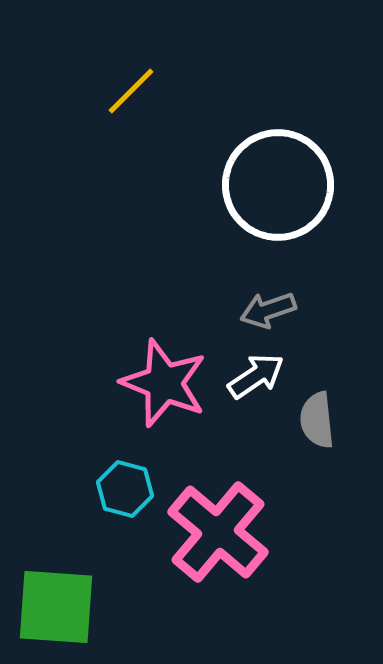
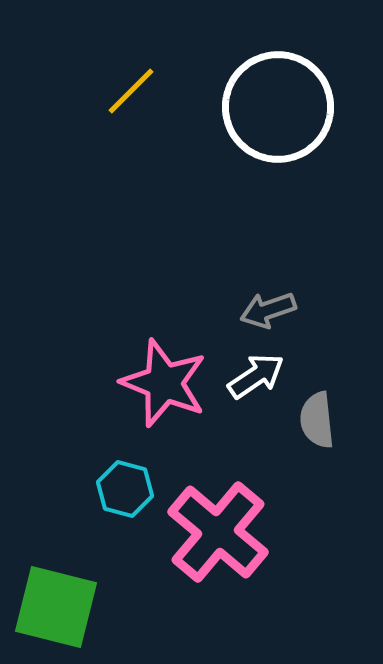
white circle: moved 78 px up
green square: rotated 10 degrees clockwise
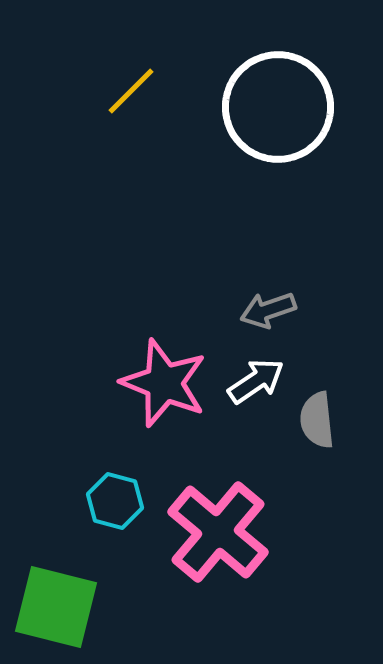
white arrow: moved 5 px down
cyan hexagon: moved 10 px left, 12 px down
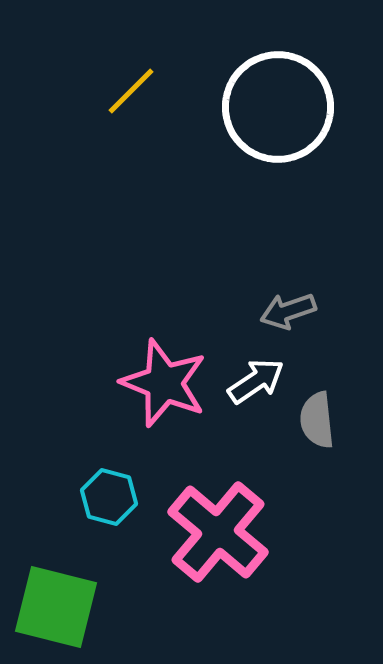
gray arrow: moved 20 px right, 1 px down
cyan hexagon: moved 6 px left, 4 px up
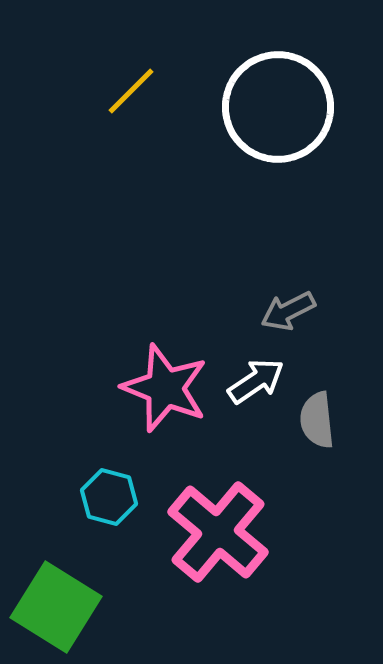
gray arrow: rotated 8 degrees counterclockwise
pink star: moved 1 px right, 5 px down
green square: rotated 18 degrees clockwise
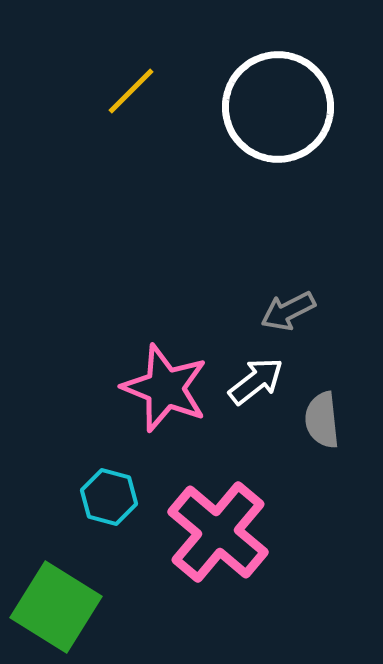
white arrow: rotated 4 degrees counterclockwise
gray semicircle: moved 5 px right
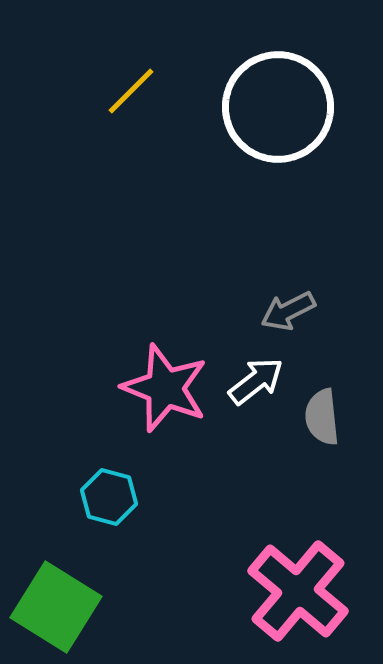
gray semicircle: moved 3 px up
pink cross: moved 80 px right, 59 px down
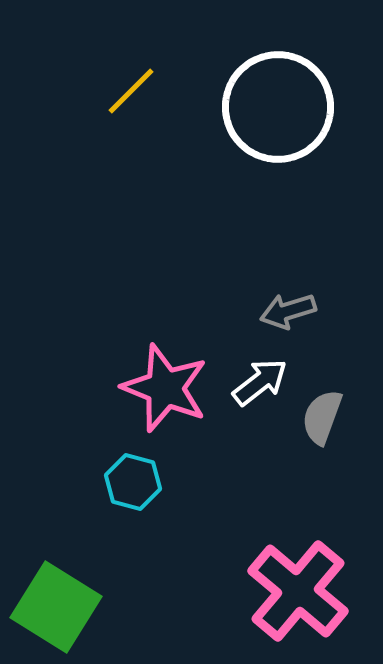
gray arrow: rotated 10 degrees clockwise
white arrow: moved 4 px right, 1 px down
gray semicircle: rotated 26 degrees clockwise
cyan hexagon: moved 24 px right, 15 px up
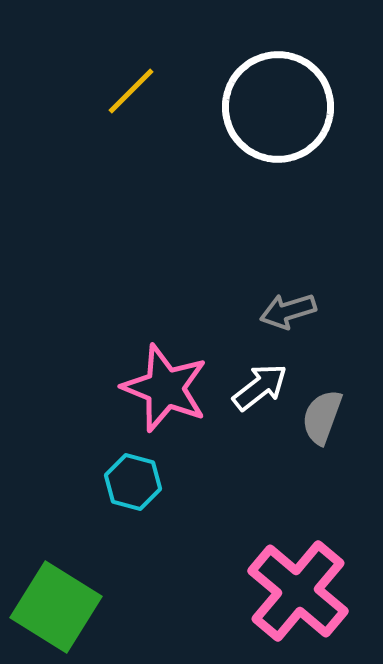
white arrow: moved 5 px down
